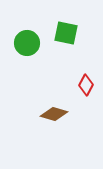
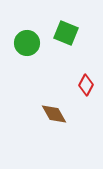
green square: rotated 10 degrees clockwise
brown diamond: rotated 44 degrees clockwise
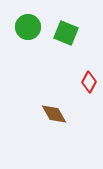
green circle: moved 1 px right, 16 px up
red diamond: moved 3 px right, 3 px up
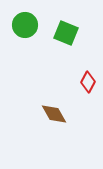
green circle: moved 3 px left, 2 px up
red diamond: moved 1 px left
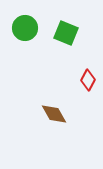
green circle: moved 3 px down
red diamond: moved 2 px up
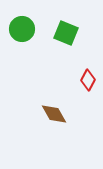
green circle: moved 3 px left, 1 px down
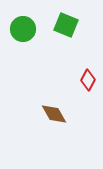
green circle: moved 1 px right
green square: moved 8 px up
